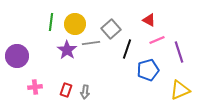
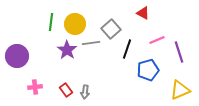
red triangle: moved 6 px left, 7 px up
red rectangle: rotated 56 degrees counterclockwise
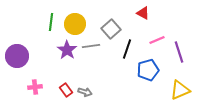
gray line: moved 3 px down
gray arrow: rotated 80 degrees counterclockwise
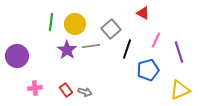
pink line: moved 1 px left; rotated 42 degrees counterclockwise
pink cross: moved 1 px down
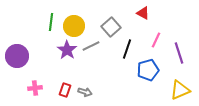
yellow circle: moved 1 px left, 2 px down
gray square: moved 2 px up
gray line: rotated 18 degrees counterclockwise
purple line: moved 1 px down
red rectangle: moved 1 px left; rotated 56 degrees clockwise
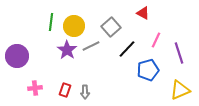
black line: rotated 24 degrees clockwise
gray arrow: rotated 72 degrees clockwise
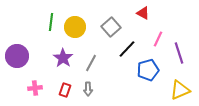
yellow circle: moved 1 px right, 1 px down
pink line: moved 2 px right, 1 px up
gray line: moved 17 px down; rotated 36 degrees counterclockwise
purple star: moved 4 px left, 8 px down
gray arrow: moved 3 px right, 3 px up
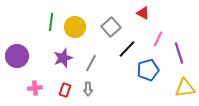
purple star: rotated 18 degrees clockwise
yellow triangle: moved 5 px right, 2 px up; rotated 15 degrees clockwise
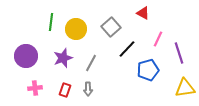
yellow circle: moved 1 px right, 2 px down
purple circle: moved 9 px right
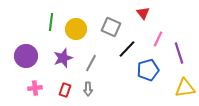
red triangle: rotated 24 degrees clockwise
gray square: rotated 24 degrees counterclockwise
